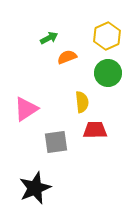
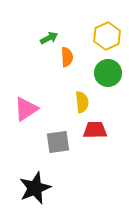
orange semicircle: rotated 108 degrees clockwise
gray square: moved 2 px right
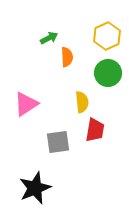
pink triangle: moved 5 px up
red trapezoid: rotated 100 degrees clockwise
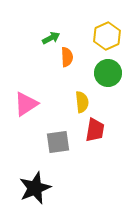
green arrow: moved 2 px right
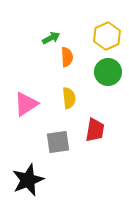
green circle: moved 1 px up
yellow semicircle: moved 13 px left, 4 px up
black star: moved 7 px left, 8 px up
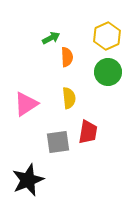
red trapezoid: moved 7 px left, 2 px down
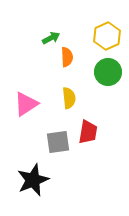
black star: moved 5 px right
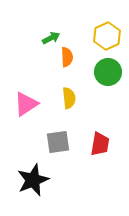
red trapezoid: moved 12 px right, 12 px down
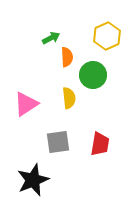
green circle: moved 15 px left, 3 px down
